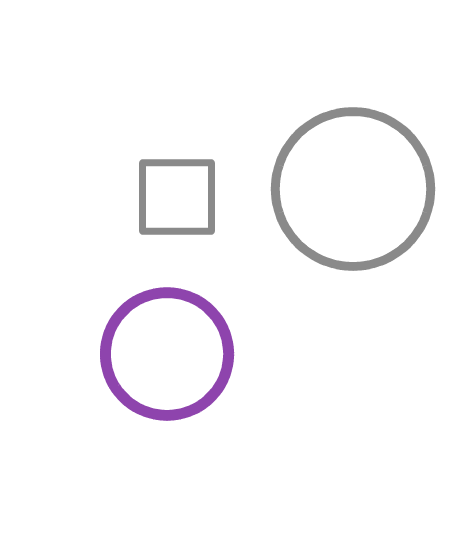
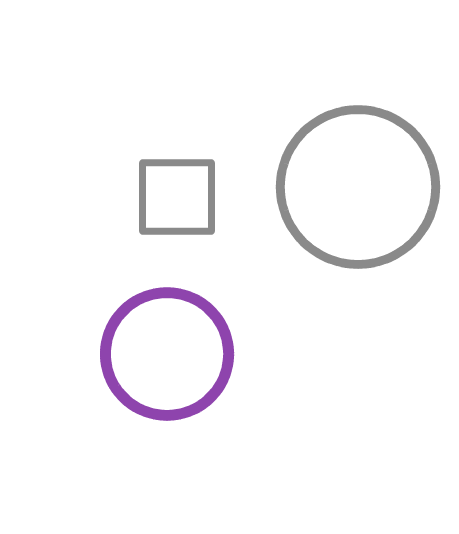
gray circle: moved 5 px right, 2 px up
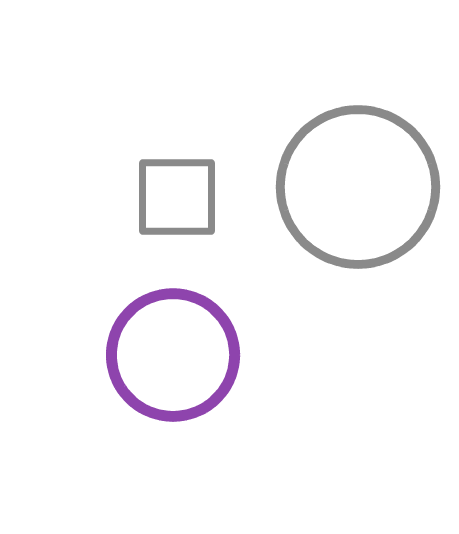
purple circle: moved 6 px right, 1 px down
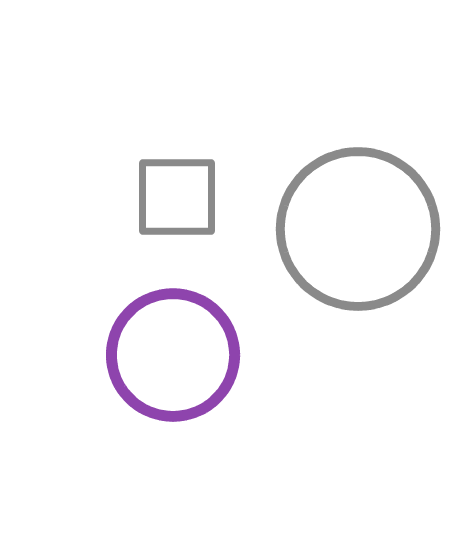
gray circle: moved 42 px down
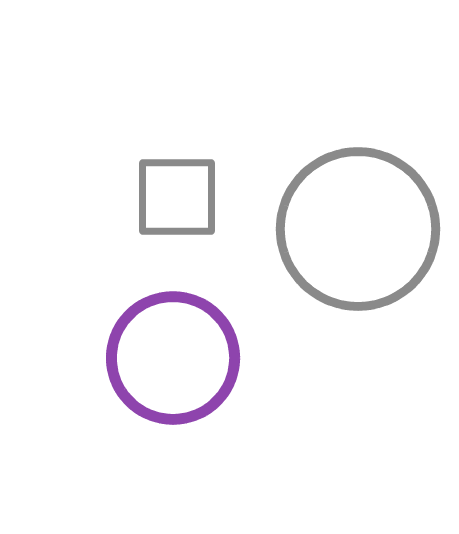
purple circle: moved 3 px down
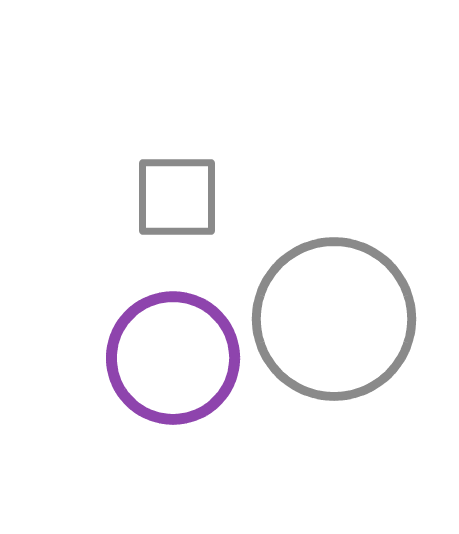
gray circle: moved 24 px left, 90 px down
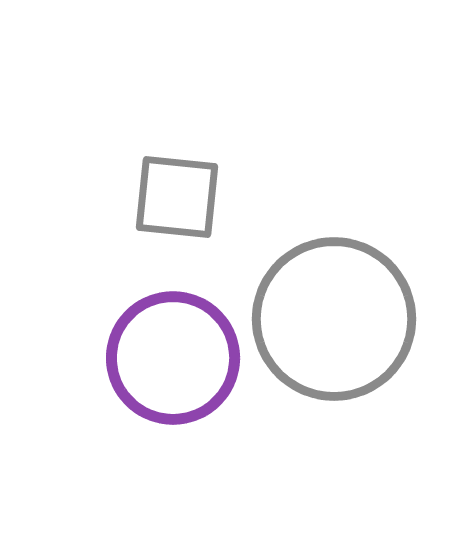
gray square: rotated 6 degrees clockwise
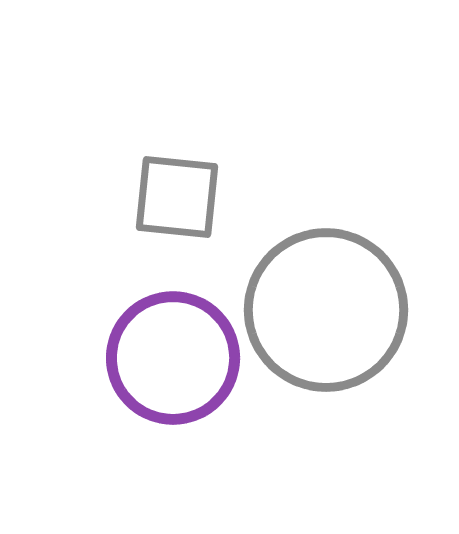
gray circle: moved 8 px left, 9 px up
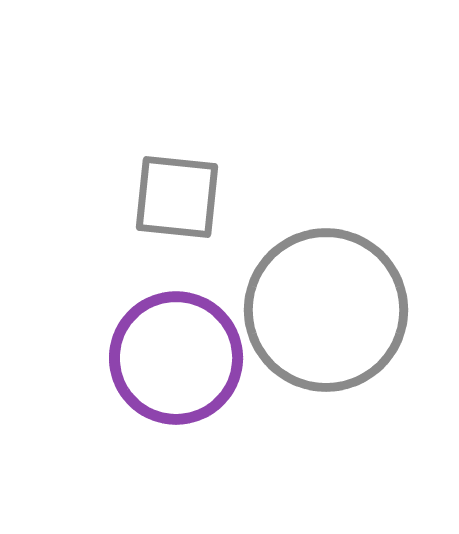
purple circle: moved 3 px right
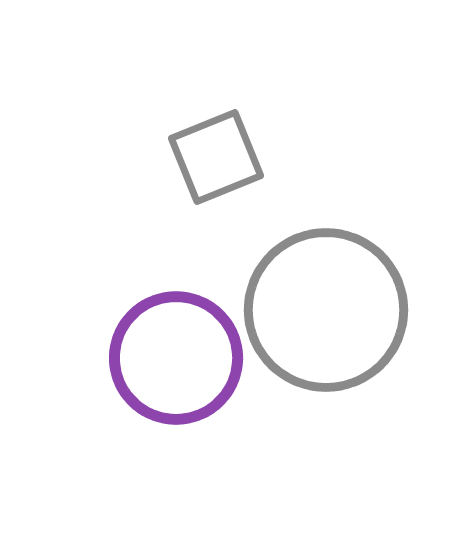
gray square: moved 39 px right, 40 px up; rotated 28 degrees counterclockwise
